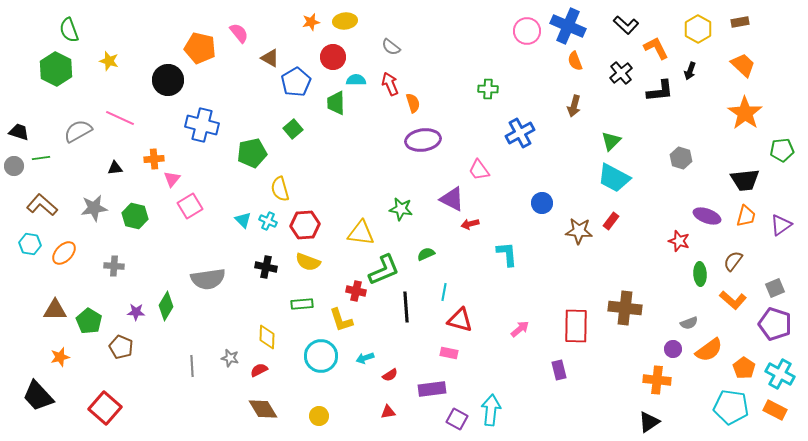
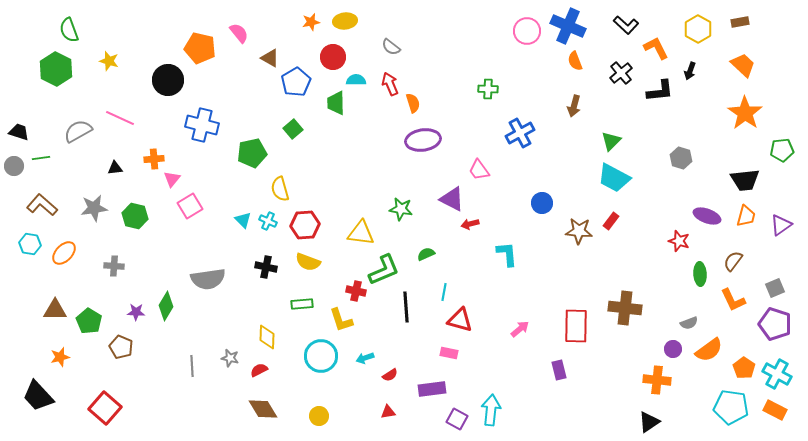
orange L-shape at (733, 300): rotated 24 degrees clockwise
cyan cross at (780, 374): moved 3 px left
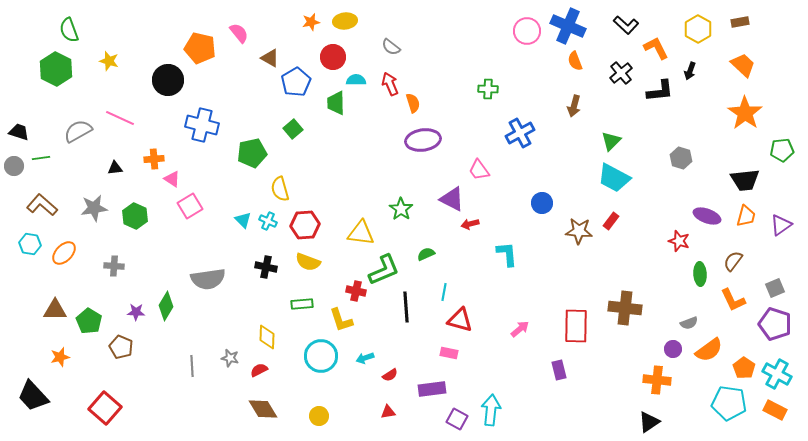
pink triangle at (172, 179): rotated 36 degrees counterclockwise
green star at (401, 209): rotated 25 degrees clockwise
green hexagon at (135, 216): rotated 10 degrees clockwise
black trapezoid at (38, 396): moved 5 px left
cyan pentagon at (731, 407): moved 2 px left, 4 px up
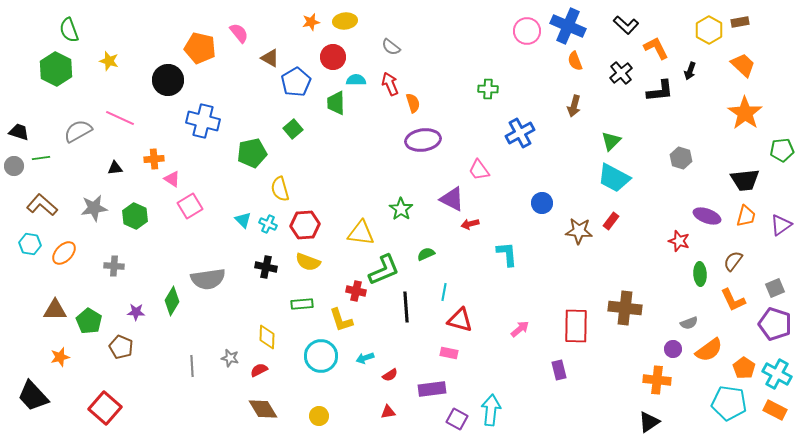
yellow hexagon at (698, 29): moved 11 px right, 1 px down
blue cross at (202, 125): moved 1 px right, 4 px up
cyan cross at (268, 221): moved 3 px down
green diamond at (166, 306): moved 6 px right, 5 px up
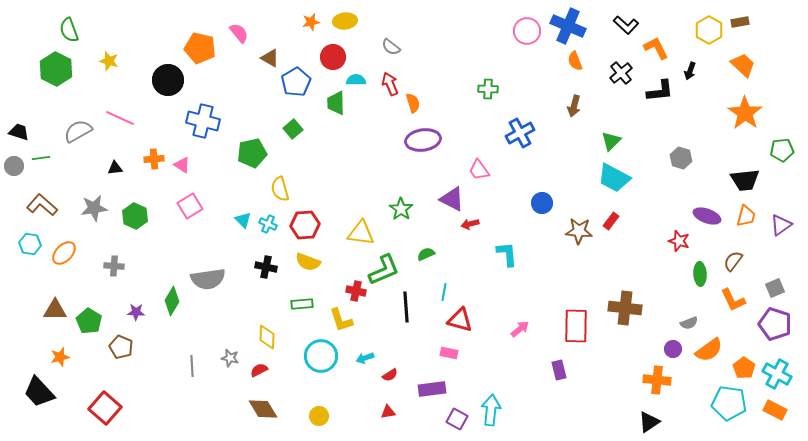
pink triangle at (172, 179): moved 10 px right, 14 px up
black trapezoid at (33, 396): moved 6 px right, 4 px up
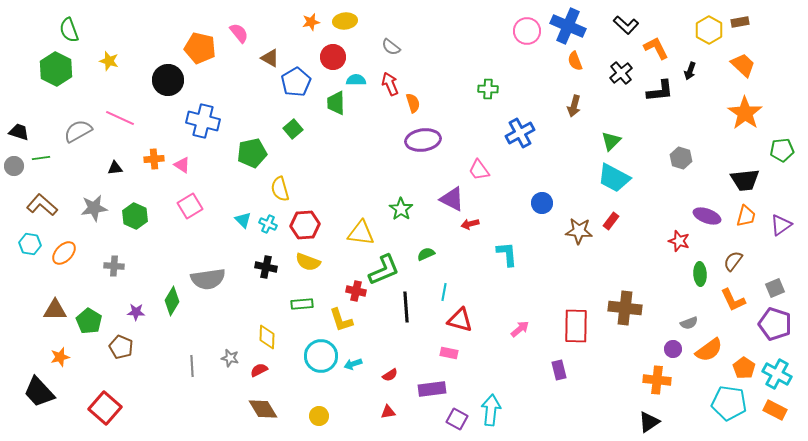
cyan arrow at (365, 358): moved 12 px left, 6 px down
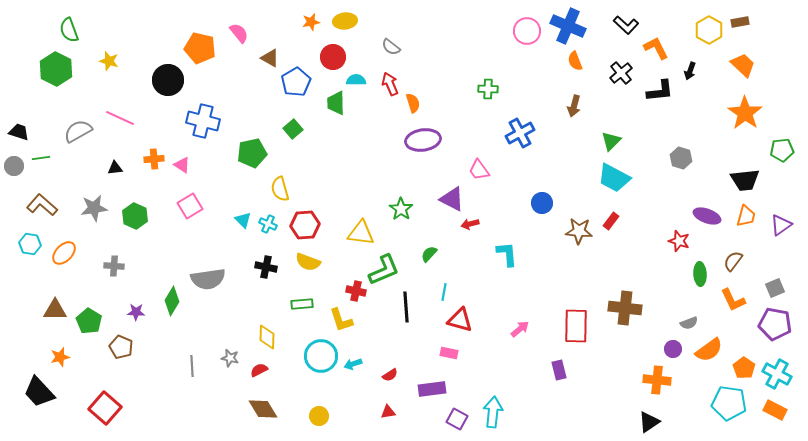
green semicircle at (426, 254): moved 3 px right; rotated 24 degrees counterclockwise
purple pentagon at (775, 324): rotated 8 degrees counterclockwise
cyan arrow at (491, 410): moved 2 px right, 2 px down
